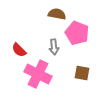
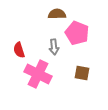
brown semicircle: rotated 12 degrees counterclockwise
red semicircle: rotated 28 degrees clockwise
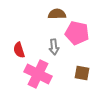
pink pentagon: rotated 10 degrees counterclockwise
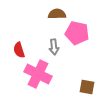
brown square: moved 5 px right, 14 px down
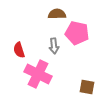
gray arrow: moved 1 px up
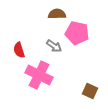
gray arrow: rotated 49 degrees counterclockwise
pink cross: moved 1 px right, 1 px down
brown square: moved 3 px right, 4 px down; rotated 14 degrees clockwise
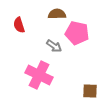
red semicircle: moved 25 px up
brown square: rotated 21 degrees counterclockwise
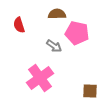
pink cross: moved 1 px right, 3 px down; rotated 28 degrees clockwise
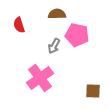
pink pentagon: moved 2 px down
gray arrow: rotated 84 degrees clockwise
brown square: moved 3 px right
